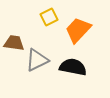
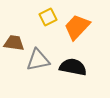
yellow square: moved 1 px left
orange trapezoid: moved 1 px left, 3 px up
gray triangle: moved 1 px right; rotated 15 degrees clockwise
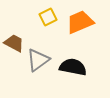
orange trapezoid: moved 3 px right, 5 px up; rotated 24 degrees clockwise
brown trapezoid: rotated 20 degrees clockwise
gray triangle: rotated 25 degrees counterclockwise
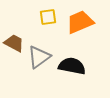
yellow square: rotated 18 degrees clockwise
gray triangle: moved 1 px right, 3 px up
black semicircle: moved 1 px left, 1 px up
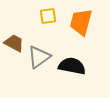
yellow square: moved 1 px up
orange trapezoid: moved 1 px right; rotated 52 degrees counterclockwise
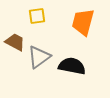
yellow square: moved 11 px left
orange trapezoid: moved 2 px right
brown trapezoid: moved 1 px right, 1 px up
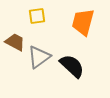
black semicircle: rotated 32 degrees clockwise
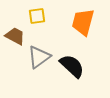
brown trapezoid: moved 6 px up
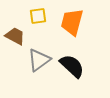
yellow square: moved 1 px right
orange trapezoid: moved 11 px left
gray triangle: moved 3 px down
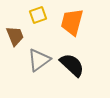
yellow square: moved 1 px up; rotated 12 degrees counterclockwise
brown trapezoid: rotated 40 degrees clockwise
black semicircle: moved 1 px up
